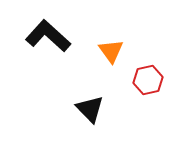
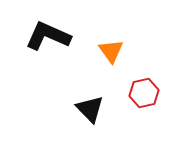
black L-shape: rotated 18 degrees counterclockwise
red hexagon: moved 4 px left, 13 px down
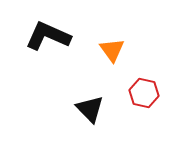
orange triangle: moved 1 px right, 1 px up
red hexagon: rotated 24 degrees clockwise
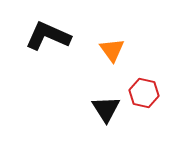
black triangle: moved 16 px right; rotated 12 degrees clockwise
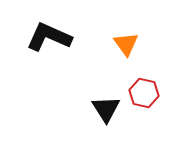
black L-shape: moved 1 px right, 1 px down
orange triangle: moved 14 px right, 6 px up
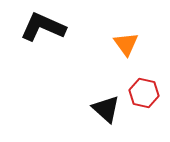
black L-shape: moved 6 px left, 10 px up
black triangle: rotated 16 degrees counterclockwise
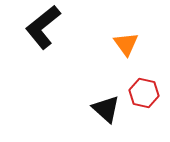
black L-shape: rotated 63 degrees counterclockwise
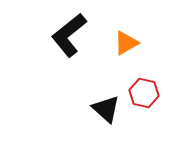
black L-shape: moved 26 px right, 8 px down
orange triangle: moved 1 px up; rotated 36 degrees clockwise
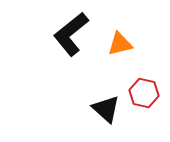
black L-shape: moved 2 px right, 1 px up
orange triangle: moved 6 px left, 1 px down; rotated 16 degrees clockwise
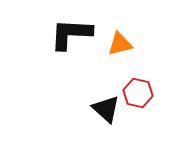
black L-shape: rotated 42 degrees clockwise
red hexagon: moved 6 px left
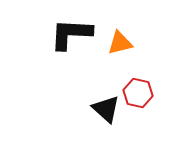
orange triangle: moved 1 px up
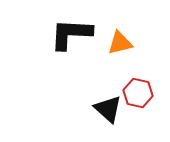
black triangle: moved 2 px right
